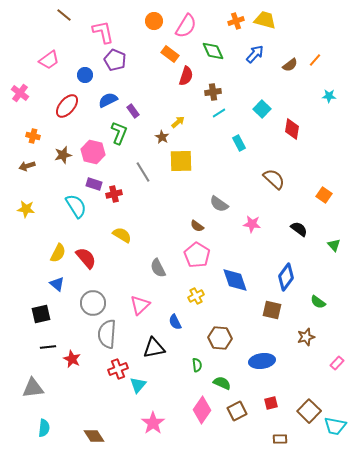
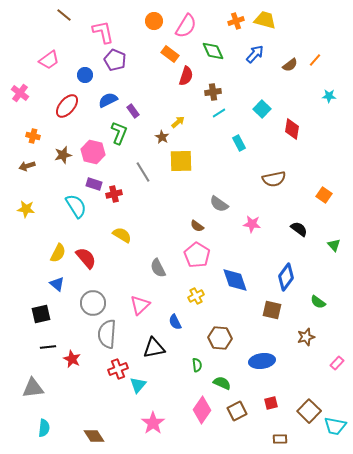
brown semicircle at (274, 179): rotated 125 degrees clockwise
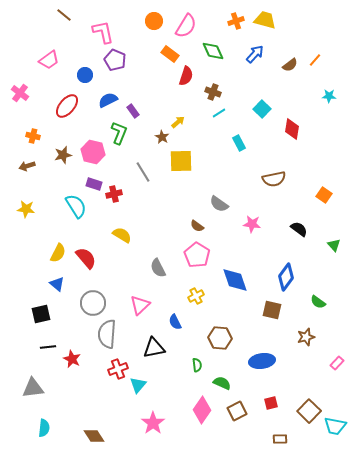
brown cross at (213, 92): rotated 28 degrees clockwise
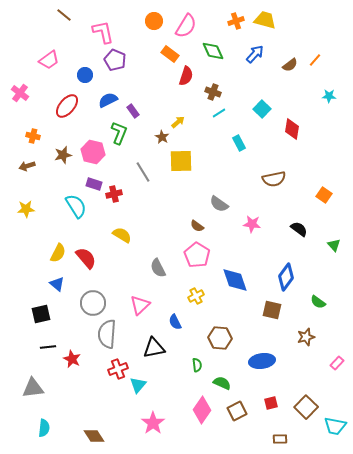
yellow star at (26, 209): rotated 12 degrees counterclockwise
brown square at (309, 411): moved 3 px left, 4 px up
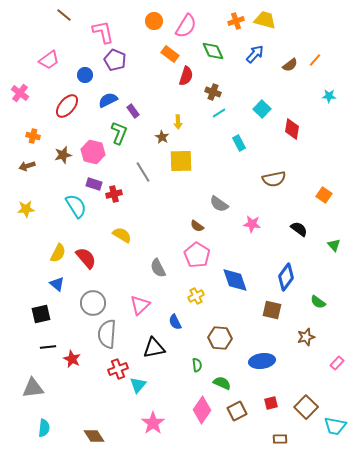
yellow arrow at (178, 122): rotated 128 degrees clockwise
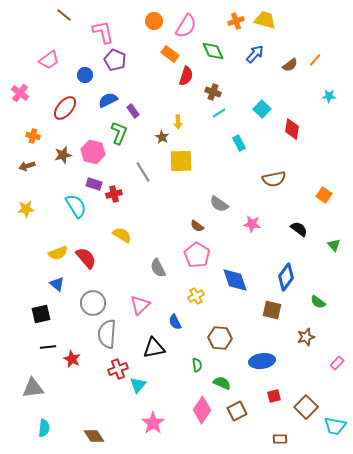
red ellipse at (67, 106): moved 2 px left, 2 px down
yellow semicircle at (58, 253): rotated 42 degrees clockwise
red square at (271, 403): moved 3 px right, 7 px up
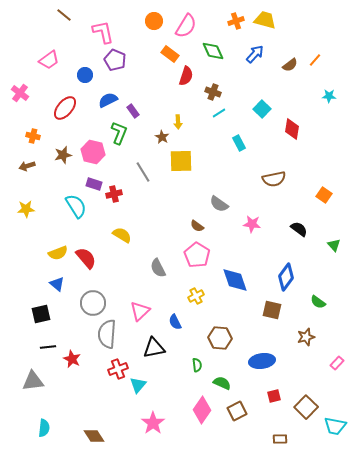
pink triangle at (140, 305): moved 6 px down
gray triangle at (33, 388): moved 7 px up
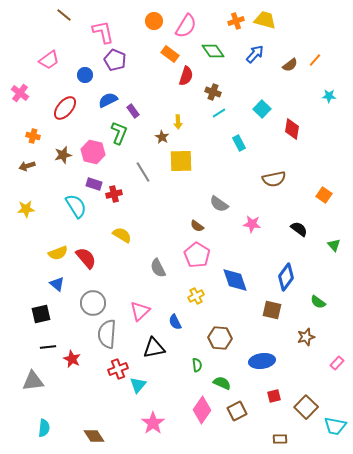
green diamond at (213, 51): rotated 10 degrees counterclockwise
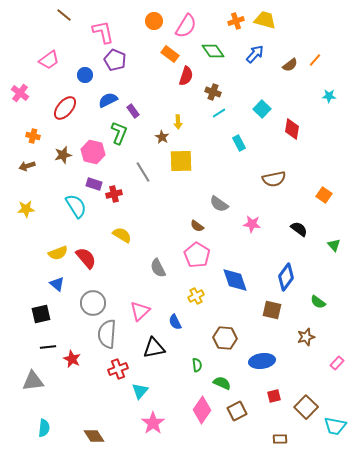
brown hexagon at (220, 338): moved 5 px right
cyan triangle at (138, 385): moved 2 px right, 6 px down
